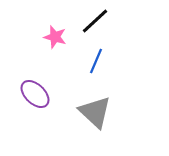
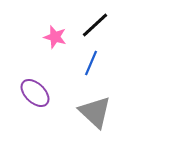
black line: moved 4 px down
blue line: moved 5 px left, 2 px down
purple ellipse: moved 1 px up
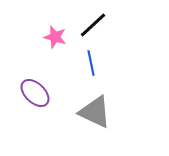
black line: moved 2 px left
blue line: rotated 35 degrees counterclockwise
gray triangle: rotated 18 degrees counterclockwise
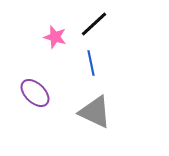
black line: moved 1 px right, 1 px up
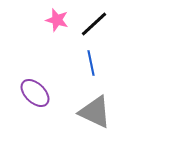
pink star: moved 2 px right, 17 px up
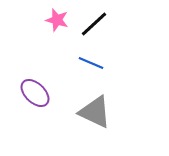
blue line: rotated 55 degrees counterclockwise
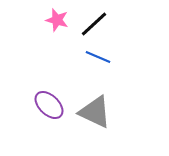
blue line: moved 7 px right, 6 px up
purple ellipse: moved 14 px right, 12 px down
